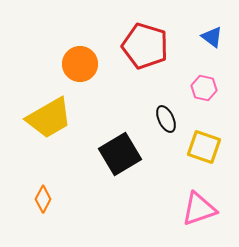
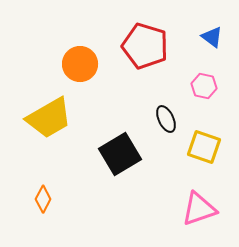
pink hexagon: moved 2 px up
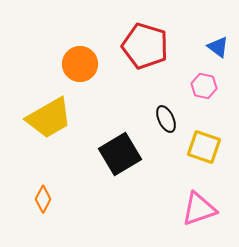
blue triangle: moved 6 px right, 10 px down
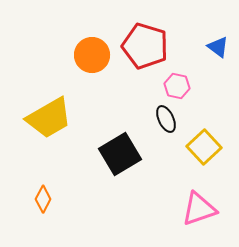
orange circle: moved 12 px right, 9 px up
pink hexagon: moved 27 px left
yellow square: rotated 28 degrees clockwise
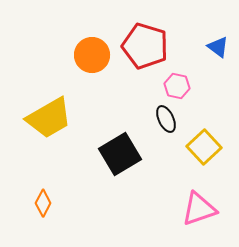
orange diamond: moved 4 px down
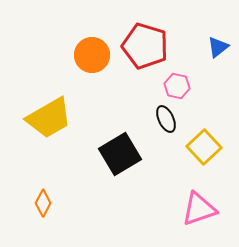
blue triangle: rotated 45 degrees clockwise
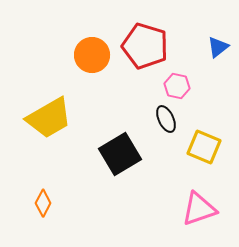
yellow square: rotated 24 degrees counterclockwise
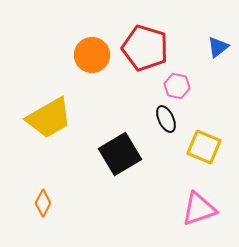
red pentagon: moved 2 px down
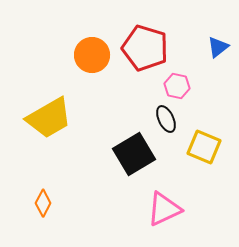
black square: moved 14 px right
pink triangle: moved 35 px left; rotated 6 degrees counterclockwise
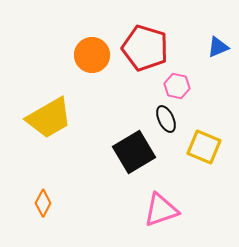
blue triangle: rotated 15 degrees clockwise
black square: moved 2 px up
pink triangle: moved 3 px left, 1 px down; rotated 6 degrees clockwise
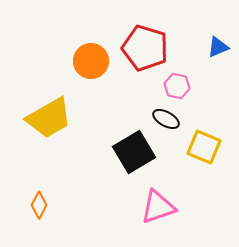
orange circle: moved 1 px left, 6 px down
black ellipse: rotated 36 degrees counterclockwise
orange diamond: moved 4 px left, 2 px down
pink triangle: moved 3 px left, 3 px up
